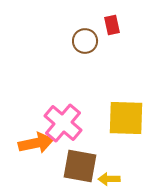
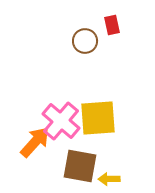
yellow square: moved 28 px left; rotated 6 degrees counterclockwise
pink cross: moved 2 px left, 2 px up
orange arrow: moved 1 px left, 1 px up; rotated 36 degrees counterclockwise
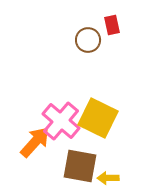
brown circle: moved 3 px right, 1 px up
yellow square: rotated 30 degrees clockwise
yellow arrow: moved 1 px left, 1 px up
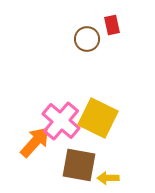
brown circle: moved 1 px left, 1 px up
brown square: moved 1 px left, 1 px up
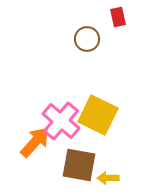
red rectangle: moved 6 px right, 8 px up
yellow square: moved 3 px up
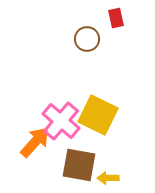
red rectangle: moved 2 px left, 1 px down
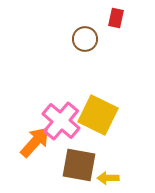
red rectangle: rotated 24 degrees clockwise
brown circle: moved 2 px left
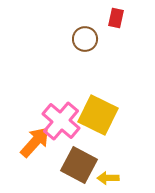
brown square: rotated 18 degrees clockwise
